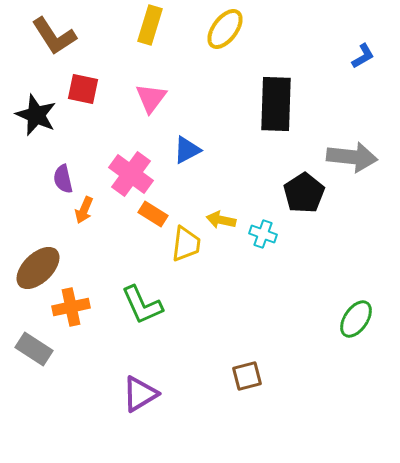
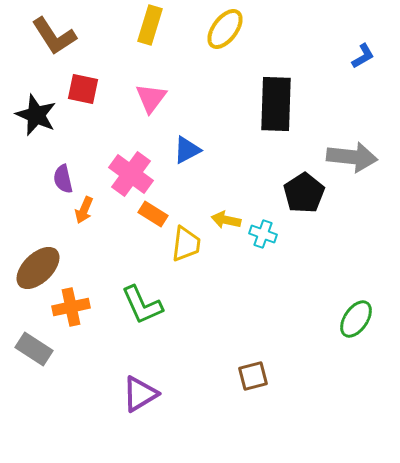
yellow arrow: moved 5 px right
brown square: moved 6 px right
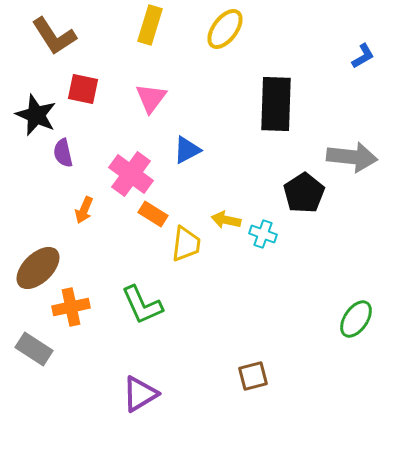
purple semicircle: moved 26 px up
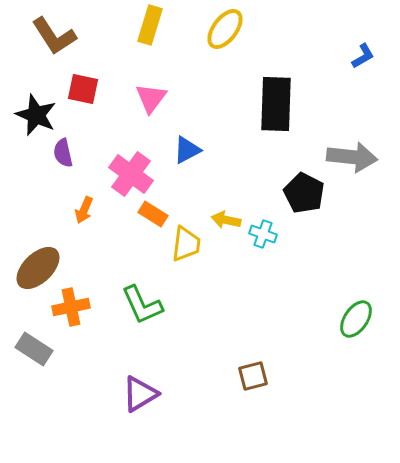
black pentagon: rotated 12 degrees counterclockwise
